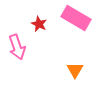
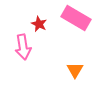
pink arrow: moved 6 px right; rotated 10 degrees clockwise
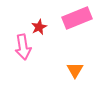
pink rectangle: moved 1 px right; rotated 52 degrees counterclockwise
red star: moved 3 px down; rotated 21 degrees clockwise
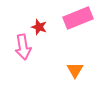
pink rectangle: moved 1 px right
red star: rotated 28 degrees counterclockwise
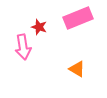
orange triangle: moved 2 px right, 1 px up; rotated 30 degrees counterclockwise
